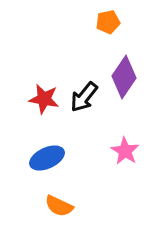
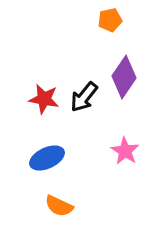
orange pentagon: moved 2 px right, 2 px up
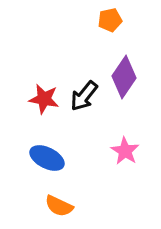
black arrow: moved 1 px up
blue ellipse: rotated 52 degrees clockwise
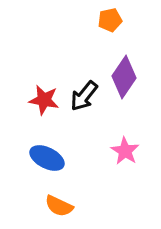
red star: moved 1 px down
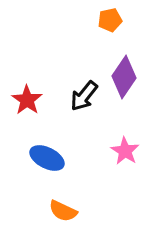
red star: moved 17 px left; rotated 24 degrees clockwise
orange semicircle: moved 4 px right, 5 px down
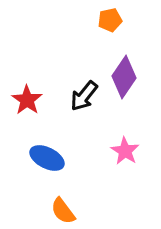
orange semicircle: rotated 28 degrees clockwise
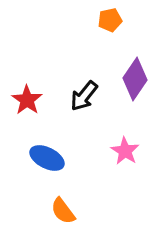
purple diamond: moved 11 px right, 2 px down
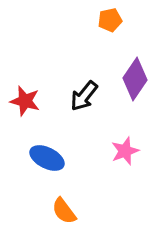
red star: moved 2 px left, 1 px down; rotated 20 degrees counterclockwise
pink star: rotated 20 degrees clockwise
orange semicircle: moved 1 px right
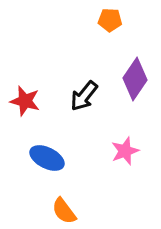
orange pentagon: rotated 15 degrees clockwise
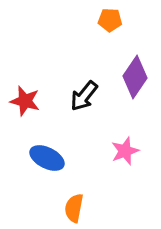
purple diamond: moved 2 px up
orange semicircle: moved 10 px right, 3 px up; rotated 48 degrees clockwise
